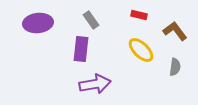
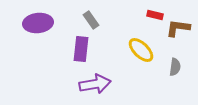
red rectangle: moved 16 px right
brown L-shape: moved 3 px right, 3 px up; rotated 45 degrees counterclockwise
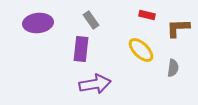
red rectangle: moved 8 px left
brown L-shape: rotated 10 degrees counterclockwise
gray semicircle: moved 2 px left, 1 px down
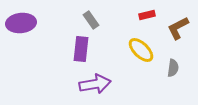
red rectangle: rotated 28 degrees counterclockwise
purple ellipse: moved 17 px left
brown L-shape: rotated 25 degrees counterclockwise
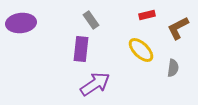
purple arrow: rotated 24 degrees counterclockwise
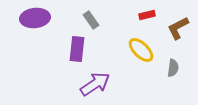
purple ellipse: moved 14 px right, 5 px up
purple rectangle: moved 4 px left
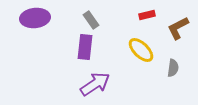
purple rectangle: moved 8 px right, 2 px up
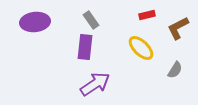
purple ellipse: moved 4 px down
yellow ellipse: moved 2 px up
gray semicircle: moved 2 px right, 2 px down; rotated 24 degrees clockwise
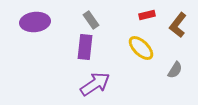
brown L-shape: moved 3 px up; rotated 25 degrees counterclockwise
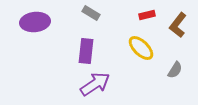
gray rectangle: moved 7 px up; rotated 24 degrees counterclockwise
purple rectangle: moved 1 px right, 4 px down
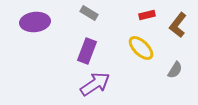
gray rectangle: moved 2 px left
purple rectangle: moved 1 px right; rotated 15 degrees clockwise
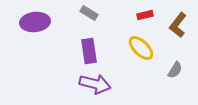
red rectangle: moved 2 px left
purple rectangle: moved 2 px right; rotated 30 degrees counterclockwise
purple arrow: rotated 48 degrees clockwise
